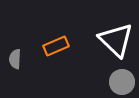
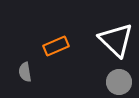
gray semicircle: moved 10 px right, 13 px down; rotated 12 degrees counterclockwise
gray circle: moved 3 px left
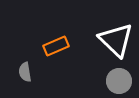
gray circle: moved 1 px up
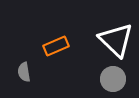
gray semicircle: moved 1 px left
gray circle: moved 6 px left, 2 px up
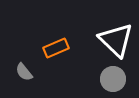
orange rectangle: moved 2 px down
gray semicircle: rotated 30 degrees counterclockwise
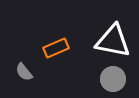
white triangle: moved 3 px left, 1 px down; rotated 33 degrees counterclockwise
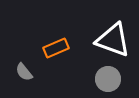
white triangle: moved 1 px up; rotated 9 degrees clockwise
gray circle: moved 5 px left
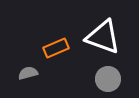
white triangle: moved 10 px left, 3 px up
gray semicircle: moved 4 px right, 1 px down; rotated 114 degrees clockwise
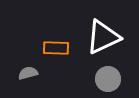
white triangle: rotated 45 degrees counterclockwise
orange rectangle: rotated 25 degrees clockwise
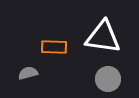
white triangle: rotated 33 degrees clockwise
orange rectangle: moved 2 px left, 1 px up
